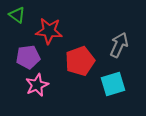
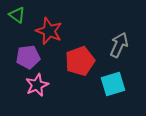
red star: rotated 16 degrees clockwise
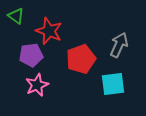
green triangle: moved 1 px left, 1 px down
purple pentagon: moved 3 px right, 2 px up
red pentagon: moved 1 px right, 2 px up
cyan square: rotated 10 degrees clockwise
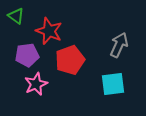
purple pentagon: moved 4 px left
red pentagon: moved 11 px left, 1 px down
pink star: moved 1 px left, 1 px up
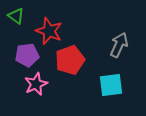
cyan square: moved 2 px left, 1 px down
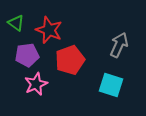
green triangle: moved 7 px down
red star: moved 1 px up
cyan square: rotated 25 degrees clockwise
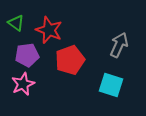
pink star: moved 13 px left
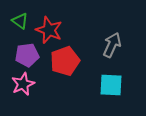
green triangle: moved 4 px right, 2 px up
gray arrow: moved 7 px left
red pentagon: moved 5 px left, 1 px down
cyan square: rotated 15 degrees counterclockwise
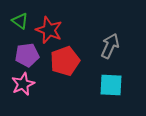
gray arrow: moved 2 px left, 1 px down
